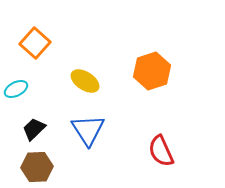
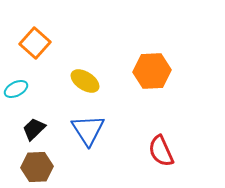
orange hexagon: rotated 15 degrees clockwise
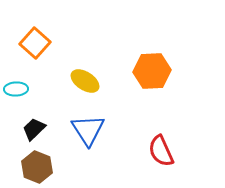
cyan ellipse: rotated 25 degrees clockwise
brown hexagon: rotated 24 degrees clockwise
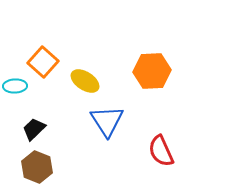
orange square: moved 8 px right, 19 px down
cyan ellipse: moved 1 px left, 3 px up
blue triangle: moved 19 px right, 9 px up
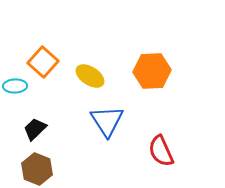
yellow ellipse: moved 5 px right, 5 px up
black trapezoid: moved 1 px right
brown hexagon: moved 2 px down
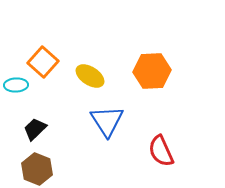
cyan ellipse: moved 1 px right, 1 px up
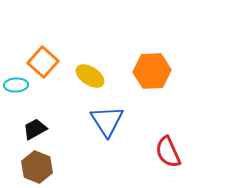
black trapezoid: rotated 15 degrees clockwise
red semicircle: moved 7 px right, 1 px down
brown hexagon: moved 2 px up
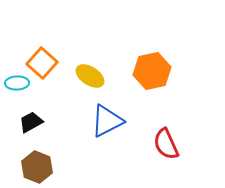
orange square: moved 1 px left, 1 px down
orange hexagon: rotated 9 degrees counterclockwise
cyan ellipse: moved 1 px right, 2 px up
blue triangle: rotated 36 degrees clockwise
black trapezoid: moved 4 px left, 7 px up
red semicircle: moved 2 px left, 8 px up
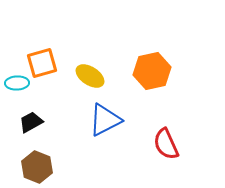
orange square: rotated 32 degrees clockwise
blue triangle: moved 2 px left, 1 px up
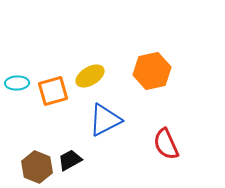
orange square: moved 11 px right, 28 px down
yellow ellipse: rotated 64 degrees counterclockwise
black trapezoid: moved 39 px right, 38 px down
